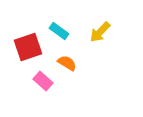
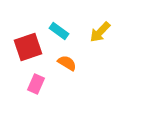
pink rectangle: moved 7 px left, 3 px down; rotated 72 degrees clockwise
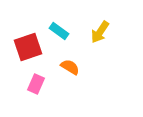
yellow arrow: rotated 10 degrees counterclockwise
orange semicircle: moved 3 px right, 4 px down
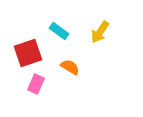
red square: moved 6 px down
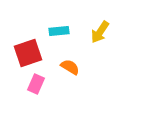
cyan rectangle: rotated 42 degrees counterclockwise
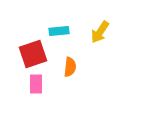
red square: moved 5 px right, 1 px down
orange semicircle: rotated 66 degrees clockwise
pink rectangle: rotated 24 degrees counterclockwise
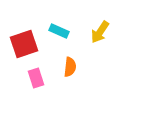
cyan rectangle: rotated 30 degrees clockwise
red square: moved 9 px left, 10 px up
pink rectangle: moved 6 px up; rotated 18 degrees counterclockwise
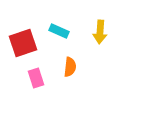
yellow arrow: rotated 30 degrees counterclockwise
red square: moved 1 px left, 1 px up
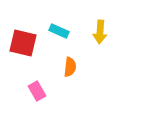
red square: rotated 32 degrees clockwise
pink rectangle: moved 1 px right, 13 px down; rotated 12 degrees counterclockwise
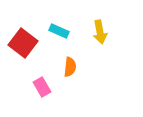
yellow arrow: rotated 15 degrees counterclockwise
red square: rotated 24 degrees clockwise
pink rectangle: moved 5 px right, 4 px up
